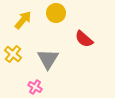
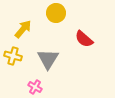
yellow arrow: moved 9 px down
yellow cross: moved 2 px down; rotated 24 degrees counterclockwise
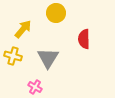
red semicircle: rotated 48 degrees clockwise
gray triangle: moved 1 px up
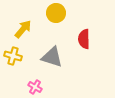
gray triangle: moved 4 px right, 1 px up; rotated 45 degrees counterclockwise
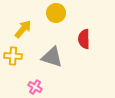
yellow cross: rotated 12 degrees counterclockwise
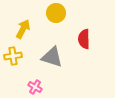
yellow arrow: rotated 12 degrees counterclockwise
yellow cross: rotated 12 degrees counterclockwise
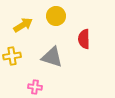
yellow circle: moved 3 px down
yellow arrow: moved 4 px up; rotated 30 degrees clockwise
yellow cross: moved 1 px left
pink cross: rotated 24 degrees counterclockwise
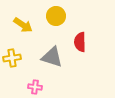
yellow arrow: rotated 66 degrees clockwise
red semicircle: moved 4 px left, 3 px down
yellow cross: moved 2 px down
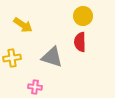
yellow circle: moved 27 px right
